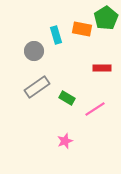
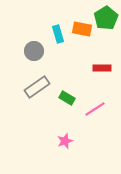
cyan rectangle: moved 2 px right, 1 px up
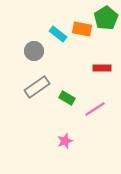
cyan rectangle: rotated 36 degrees counterclockwise
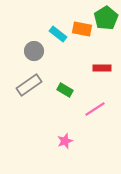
gray rectangle: moved 8 px left, 2 px up
green rectangle: moved 2 px left, 8 px up
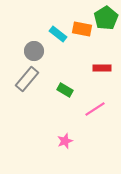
gray rectangle: moved 2 px left, 6 px up; rotated 15 degrees counterclockwise
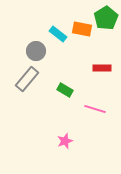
gray circle: moved 2 px right
pink line: rotated 50 degrees clockwise
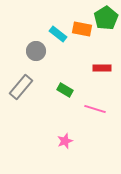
gray rectangle: moved 6 px left, 8 px down
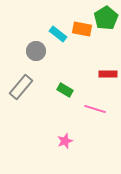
red rectangle: moved 6 px right, 6 px down
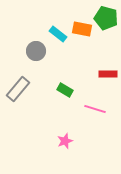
green pentagon: rotated 25 degrees counterclockwise
gray rectangle: moved 3 px left, 2 px down
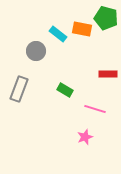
gray rectangle: moved 1 px right; rotated 20 degrees counterclockwise
pink star: moved 20 px right, 4 px up
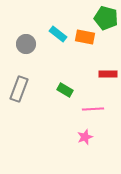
orange rectangle: moved 3 px right, 8 px down
gray circle: moved 10 px left, 7 px up
pink line: moved 2 px left; rotated 20 degrees counterclockwise
